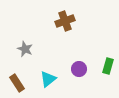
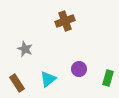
green rectangle: moved 12 px down
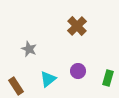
brown cross: moved 12 px right, 5 px down; rotated 24 degrees counterclockwise
gray star: moved 4 px right
purple circle: moved 1 px left, 2 px down
brown rectangle: moved 1 px left, 3 px down
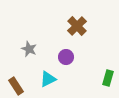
purple circle: moved 12 px left, 14 px up
cyan triangle: rotated 12 degrees clockwise
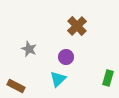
cyan triangle: moved 10 px right; rotated 18 degrees counterclockwise
brown rectangle: rotated 30 degrees counterclockwise
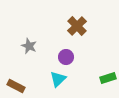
gray star: moved 3 px up
green rectangle: rotated 56 degrees clockwise
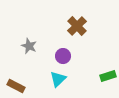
purple circle: moved 3 px left, 1 px up
green rectangle: moved 2 px up
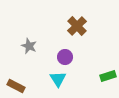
purple circle: moved 2 px right, 1 px down
cyan triangle: rotated 18 degrees counterclockwise
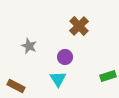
brown cross: moved 2 px right
